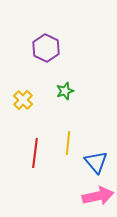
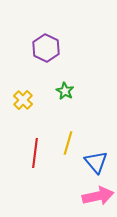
green star: rotated 24 degrees counterclockwise
yellow line: rotated 10 degrees clockwise
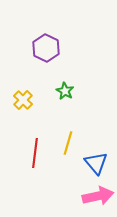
blue triangle: moved 1 px down
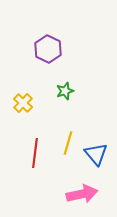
purple hexagon: moved 2 px right, 1 px down
green star: rotated 24 degrees clockwise
yellow cross: moved 3 px down
blue triangle: moved 9 px up
pink arrow: moved 16 px left, 2 px up
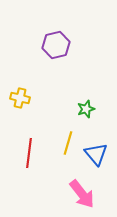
purple hexagon: moved 8 px right, 4 px up; rotated 20 degrees clockwise
green star: moved 21 px right, 18 px down
yellow cross: moved 3 px left, 5 px up; rotated 30 degrees counterclockwise
red line: moved 6 px left
pink arrow: rotated 64 degrees clockwise
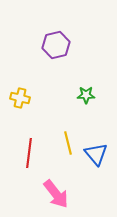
green star: moved 14 px up; rotated 18 degrees clockwise
yellow line: rotated 30 degrees counterclockwise
pink arrow: moved 26 px left
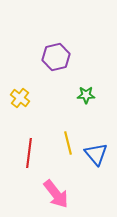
purple hexagon: moved 12 px down
yellow cross: rotated 24 degrees clockwise
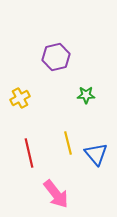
yellow cross: rotated 24 degrees clockwise
red line: rotated 20 degrees counterclockwise
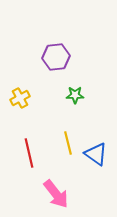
purple hexagon: rotated 8 degrees clockwise
green star: moved 11 px left
blue triangle: rotated 15 degrees counterclockwise
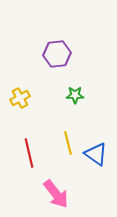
purple hexagon: moved 1 px right, 3 px up
